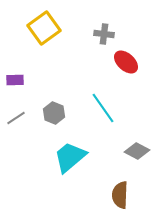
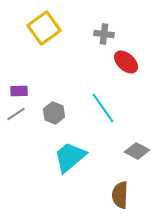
purple rectangle: moved 4 px right, 11 px down
gray line: moved 4 px up
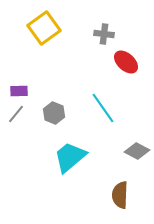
gray line: rotated 18 degrees counterclockwise
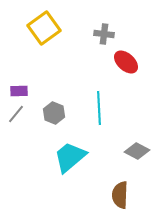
cyan line: moved 4 px left; rotated 32 degrees clockwise
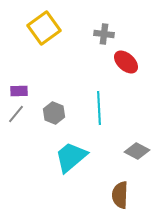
cyan trapezoid: moved 1 px right
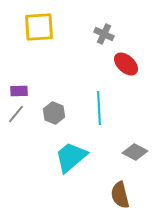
yellow square: moved 5 px left, 1 px up; rotated 32 degrees clockwise
gray cross: rotated 18 degrees clockwise
red ellipse: moved 2 px down
gray diamond: moved 2 px left, 1 px down
brown semicircle: rotated 16 degrees counterclockwise
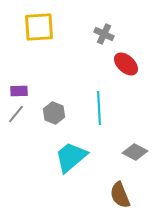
brown semicircle: rotated 8 degrees counterclockwise
